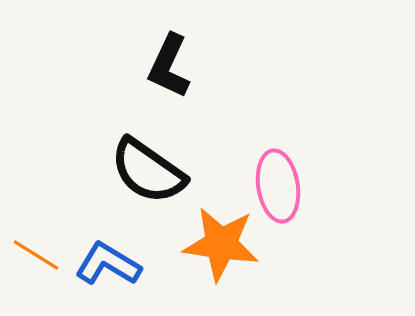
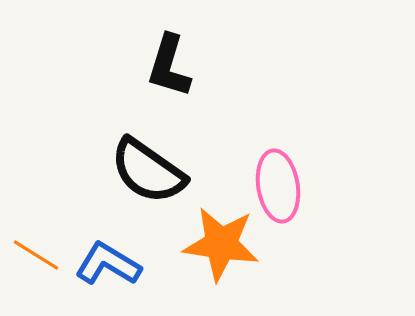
black L-shape: rotated 8 degrees counterclockwise
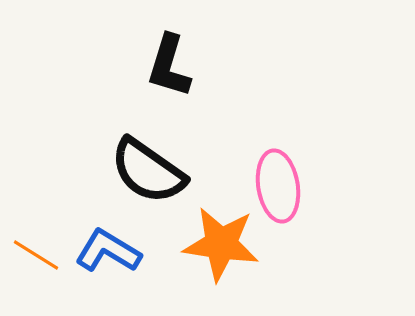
blue L-shape: moved 13 px up
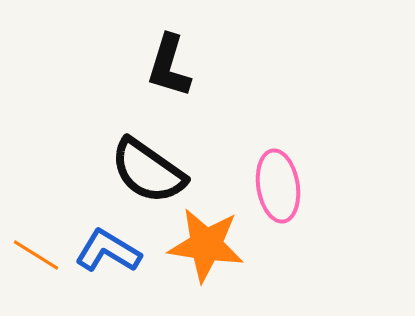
orange star: moved 15 px left, 1 px down
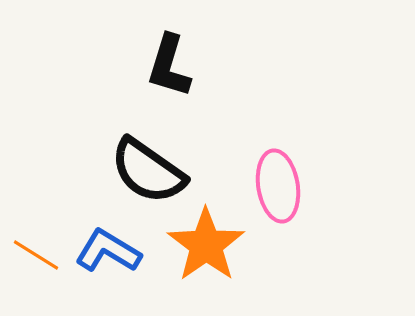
orange star: rotated 28 degrees clockwise
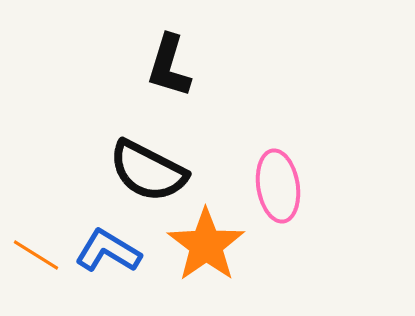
black semicircle: rotated 8 degrees counterclockwise
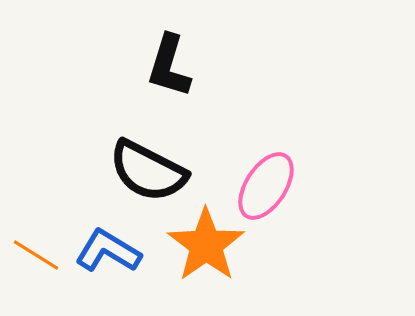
pink ellipse: moved 12 px left; rotated 42 degrees clockwise
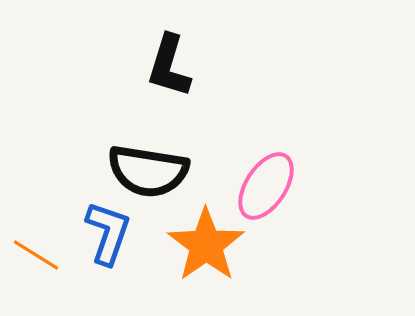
black semicircle: rotated 18 degrees counterclockwise
blue L-shape: moved 18 px up; rotated 78 degrees clockwise
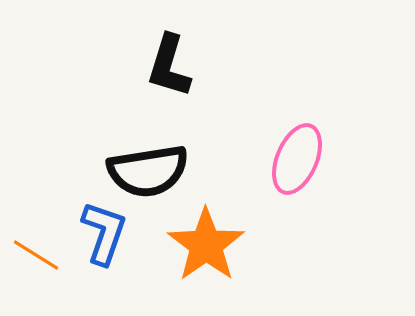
black semicircle: rotated 18 degrees counterclockwise
pink ellipse: moved 31 px right, 27 px up; rotated 10 degrees counterclockwise
blue L-shape: moved 4 px left
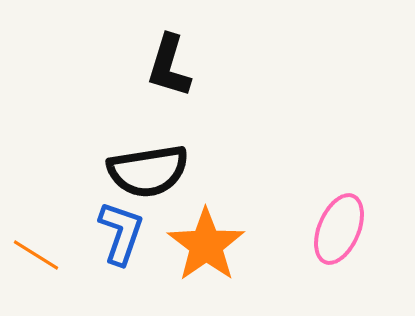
pink ellipse: moved 42 px right, 70 px down
blue L-shape: moved 17 px right
